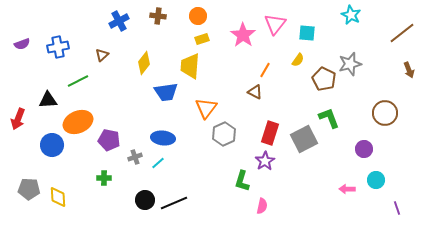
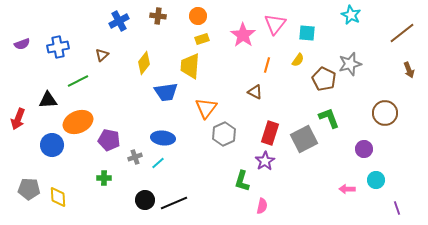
orange line at (265, 70): moved 2 px right, 5 px up; rotated 14 degrees counterclockwise
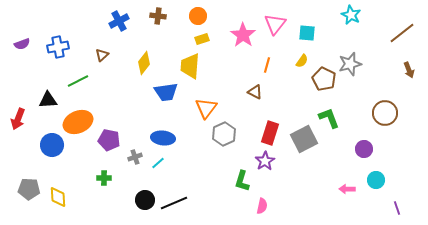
yellow semicircle at (298, 60): moved 4 px right, 1 px down
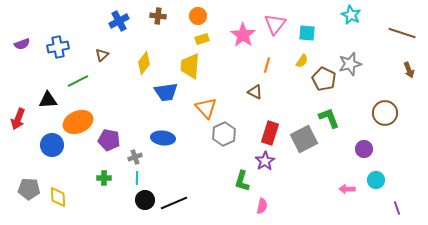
brown line at (402, 33): rotated 56 degrees clockwise
orange triangle at (206, 108): rotated 20 degrees counterclockwise
cyan line at (158, 163): moved 21 px left, 15 px down; rotated 48 degrees counterclockwise
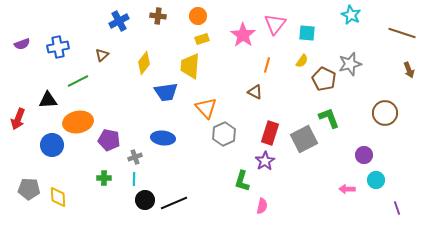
orange ellipse at (78, 122): rotated 12 degrees clockwise
purple circle at (364, 149): moved 6 px down
cyan line at (137, 178): moved 3 px left, 1 px down
